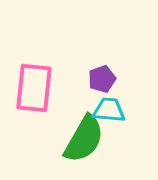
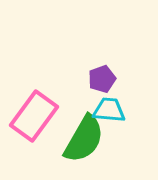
pink rectangle: moved 28 px down; rotated 30 degrees clockwise
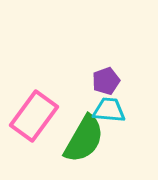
purple pentagon: moved 4 px right, 2 px down
